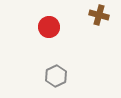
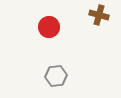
gray hexagon: rotated 20 degrees clockwise
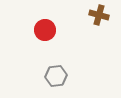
red circle: moved 4 px left, 3 px down
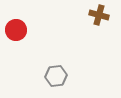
red circle: moved 29 px left
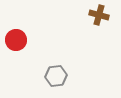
red circle: moved 10 px down
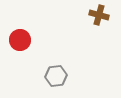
red circle: moved 4 px right
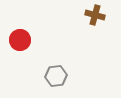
brown cross: moved 4 px left
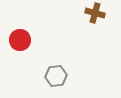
brown cross: moved 2 px up
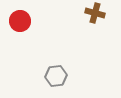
red circle: moved 19 px up
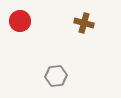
brown cross: moved 11 px left, 10 px down
